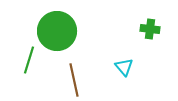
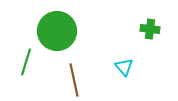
green line: moved 3 px left, 2 px down
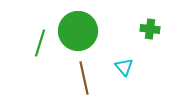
green circle: moved 21 px right
green line: moved 14 px right, 19 px up
brown line: moved 10 px right, 2 px up
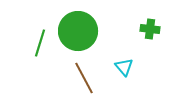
brown line: rotated 16 degrees counterclockwise
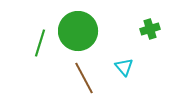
green cross: rotated 24 degrees counterclockwise
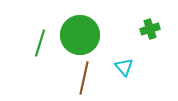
green circle: moved 2 px right, 4 px down
brown line: rotated 40 degrees clockwise
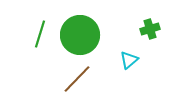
green line: moved 9 px up
cyan triangle: moved 5 px right, 7 px up; rotated 30 degrees clockwise
brown line: moved 7 px left, 1 px down; rotated 32 degrees clockwise
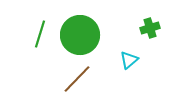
green cross: moved 1 px up
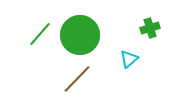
green line: rotated 24 degrees clockwise
cyan triangle: moved 1 px up
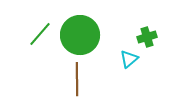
green cross: moved 3 px left, 9 px down
brown line: rotated 44 degrees counterclockwise
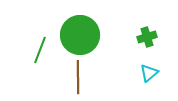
green line: moved 16 px down; rotated 20 degrees counterclockwise
cyan triangle: moved 20 px right, 14 px down
brown line: moved 1 px right, 2 px up
